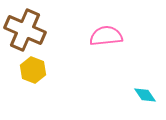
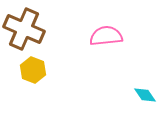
brown cross: moved 1 px left, 1 px up
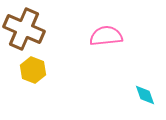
cyan diamond: rotated 15 degrees clockwise
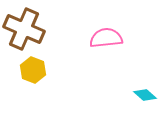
pink semicircle: moved 2 px down
cyan diamond: rotated 30 degrees counterclockwise
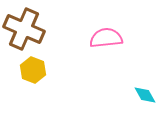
cyan diamond: rotated 20 degrees clockwise
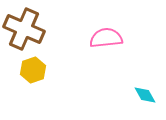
yellow hexagon: rotated 20 degrees clockwise
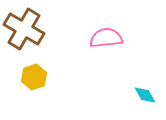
brown cross: rotated 6 degrees clockwise
yellow hexagon: moved 1 px right, 7 px down
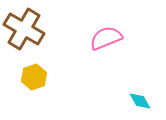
pink semicircle: rotated 16 degrees counterclockwise
cyan diamond: moved 5 px left, 6 px down
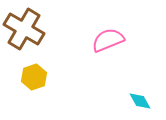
pink semicircle: moved 2 px right, 2 px down
